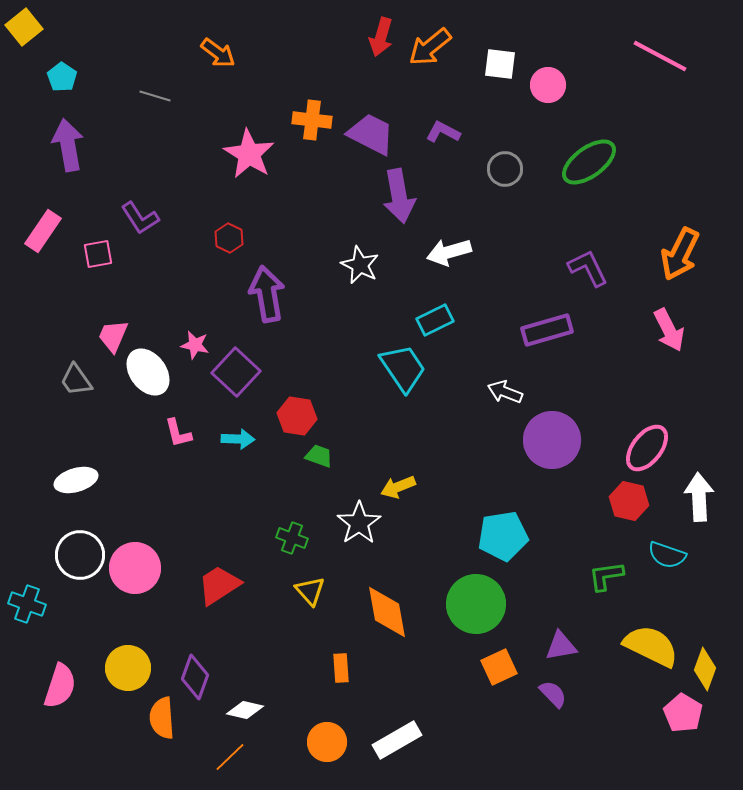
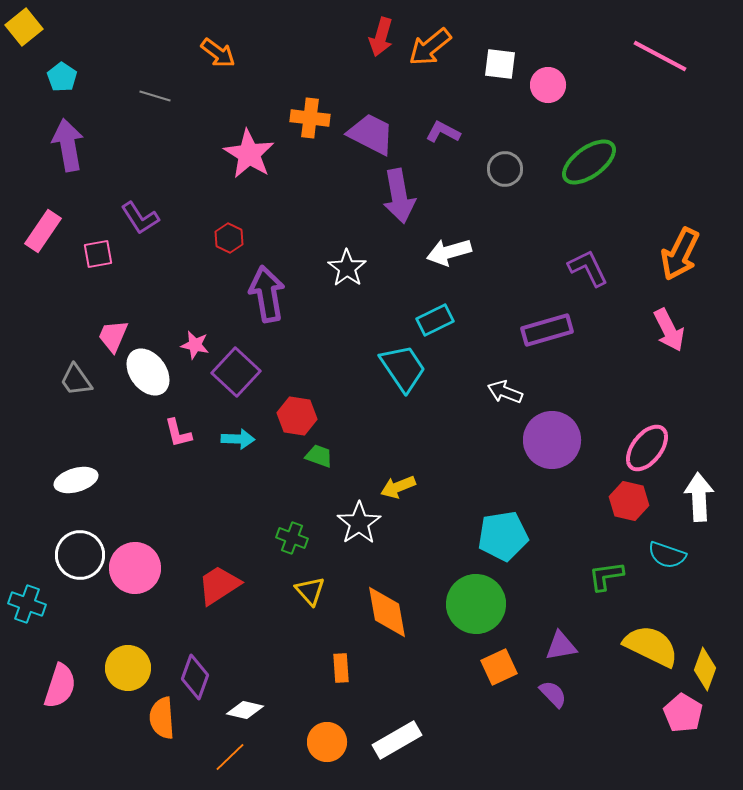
orange cross at (312, 120): moved 2 px left, 2 px up
white star at (360, 265): moved 13 px left, 3 px down; rotated 9 degrees clockwise
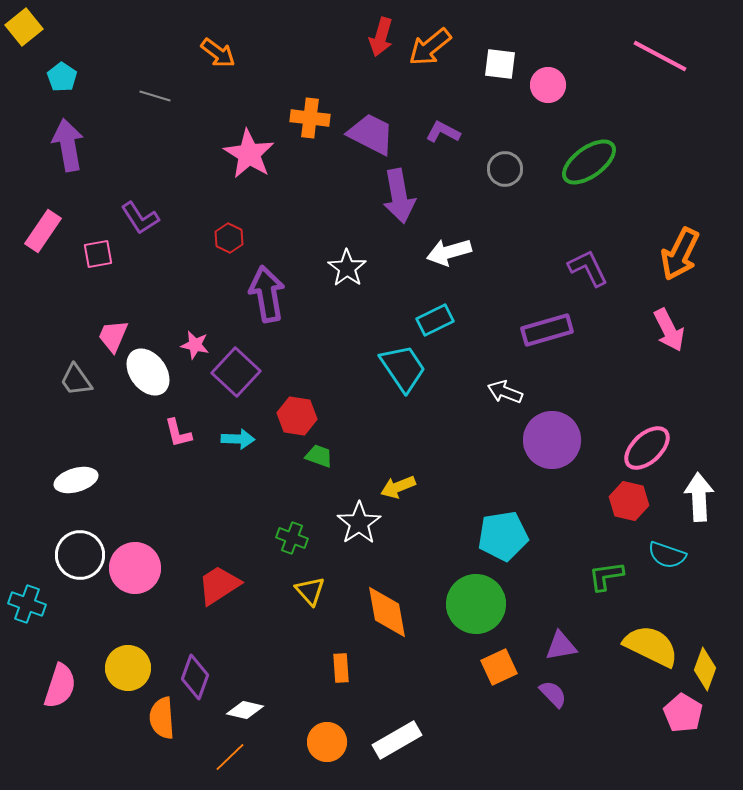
pink ellipse at (647, 448): rotated 9 degrees clockwise
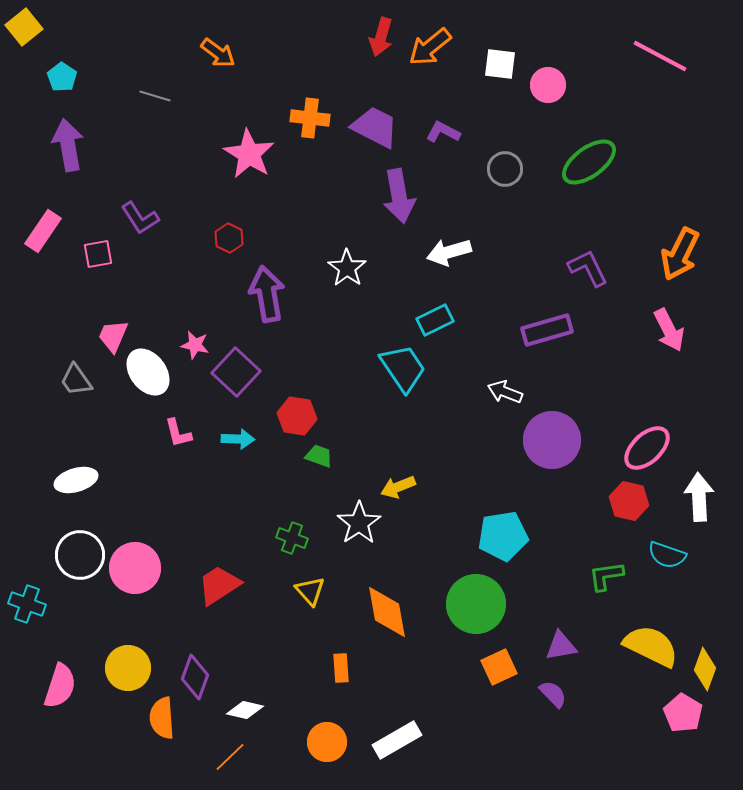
purple trapezoid at (371, 134): moved 4 px right, 7 px up
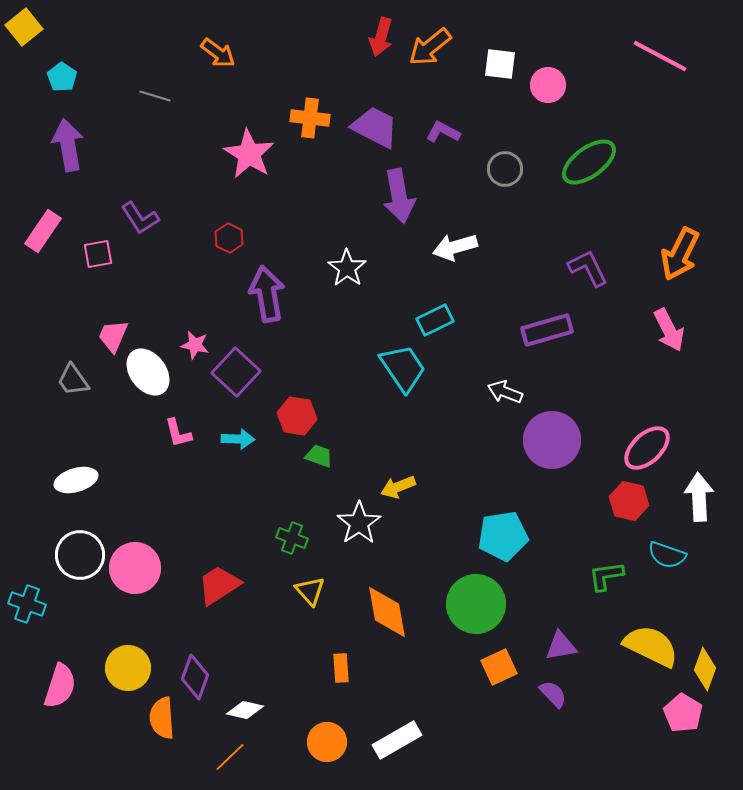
white arrow at (449, 252): moved 6 px right, 5 px up
gray trapezoid at (76, 380): moved 3 px left
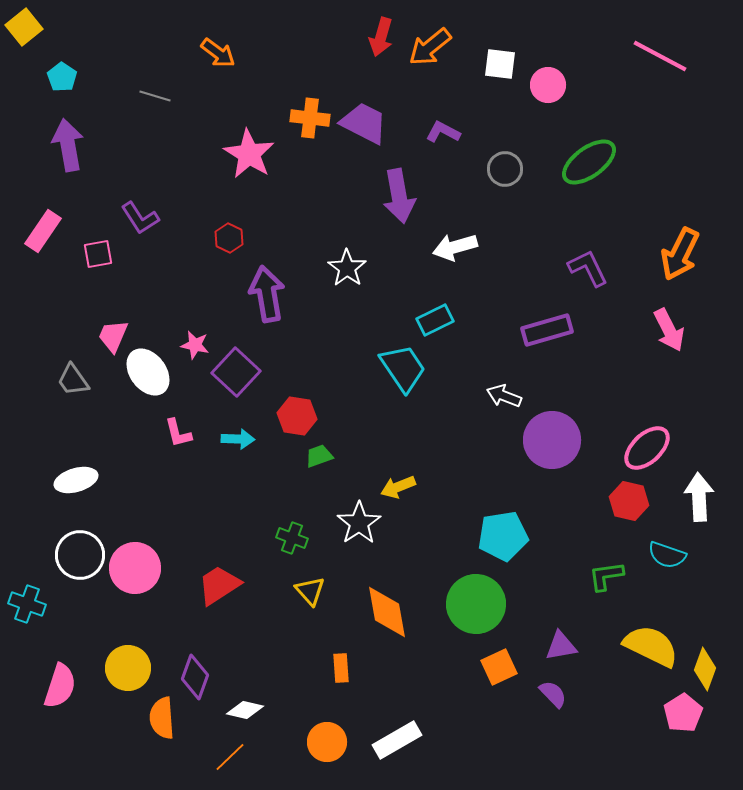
purple trapezoid at (375, 127): moved 11 px left, 4 px up
white arrow at (505, 392): moved 1 px left, 4 px down
green trapezoid at (319, 456): rotated 40 degrees counterclockwise
pink pentagon at (683, 713): rotated 9 degrees clockwise
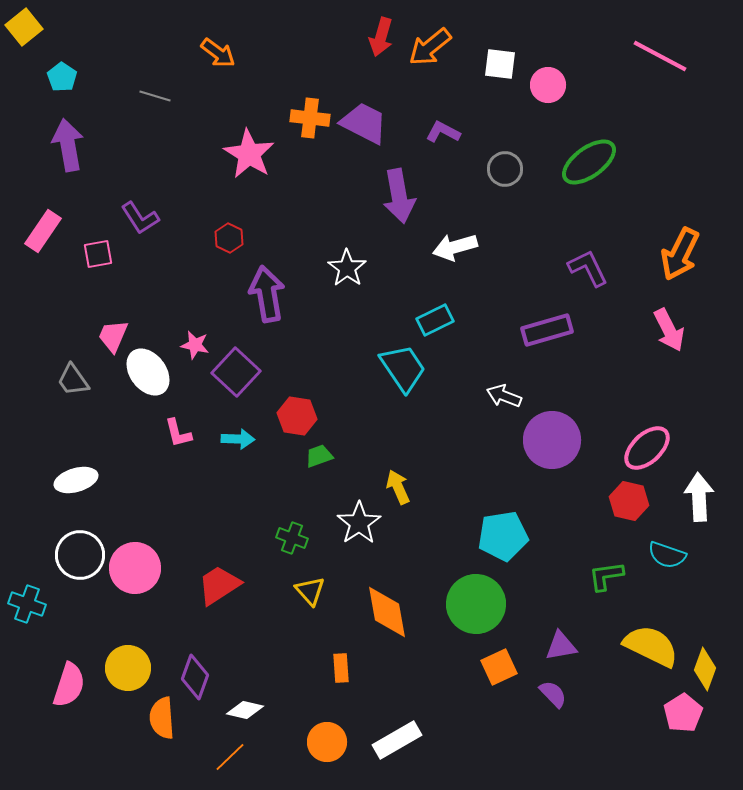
yellow arrow at (398, 487): rotated 88 degrees clockwise
pink semicircle at (60, 686): moved 9 px right, 1 px up
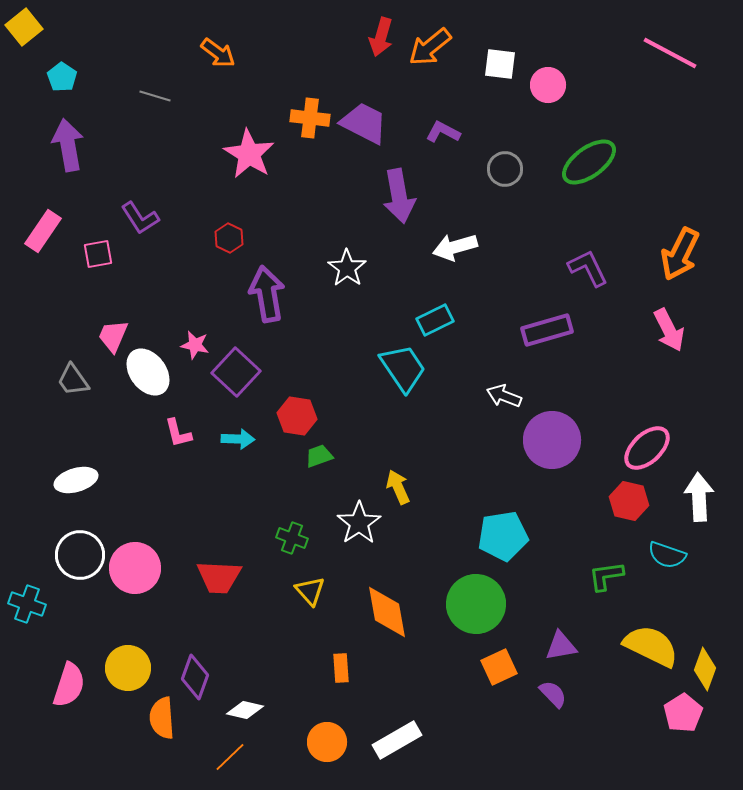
pink line at (660, 56): moved 10 px right, 3 px up
red trapezoid at (219, 585): moved 8 px up; rotated 144 degrees counterclockwise
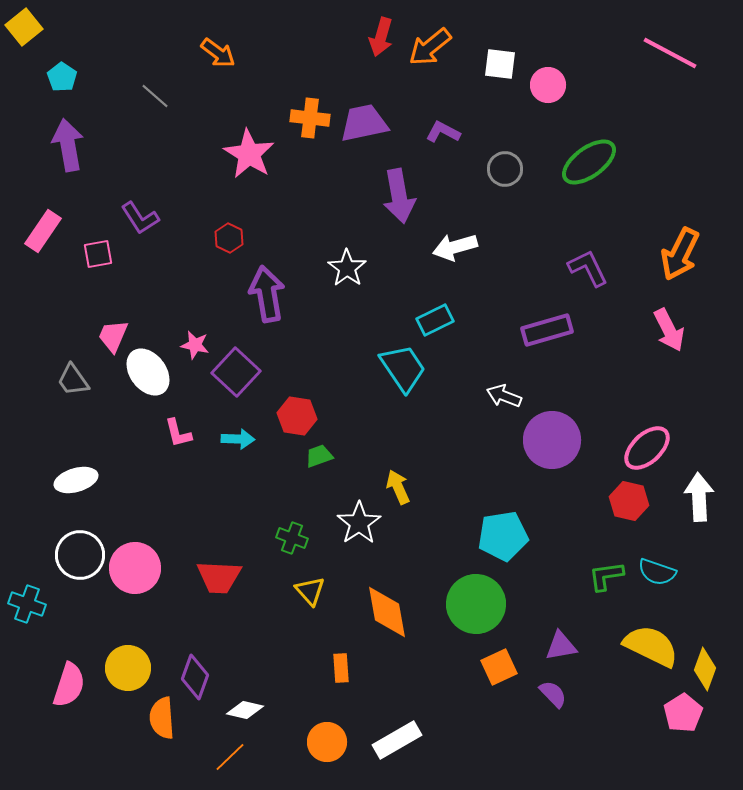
gray line at (155, 96): rotated 24 degrees clockwise
purple trapezoid at (364, 123): rotated 39 degrees counterclockwise
cyan semicircle at (667, 555): moved 10 px left, 17 px down
